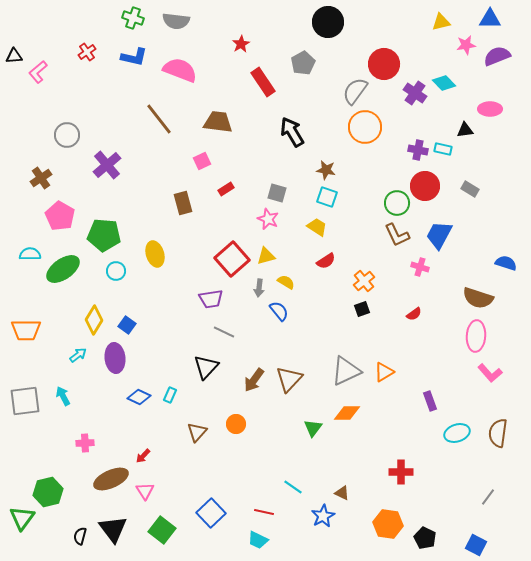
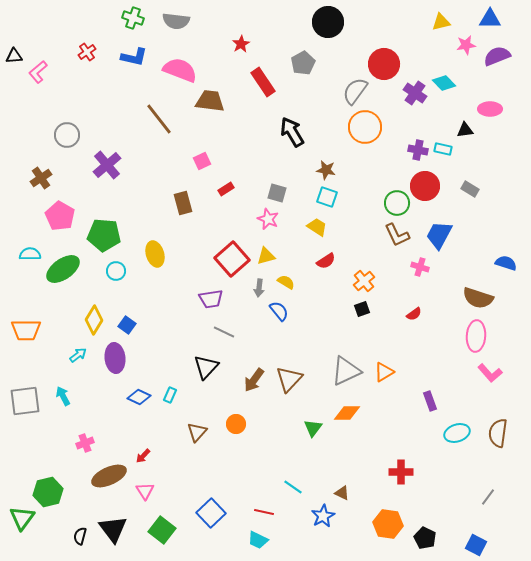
brown trapezoid at (218, 122): moved 8 px left, 21 px up
pink cross at (85, 443): rotated 18 degrees counterclockwise
brown ellipse at (111, 479): moved 2 px left, 3 px up
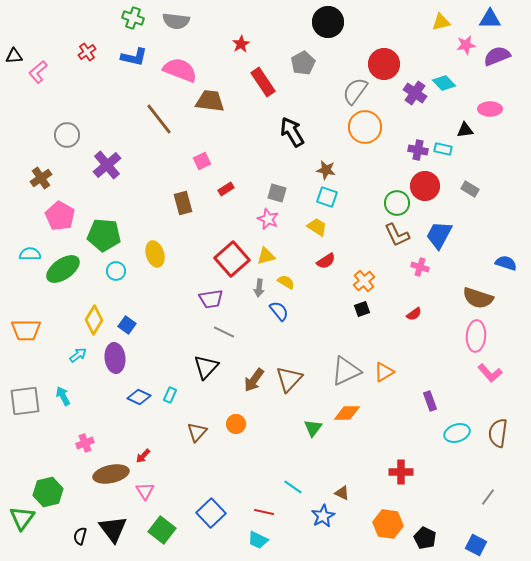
brown ellipse at (109, 476): moved 2 px right, 2 px up; rotated 12 degrees clockwise
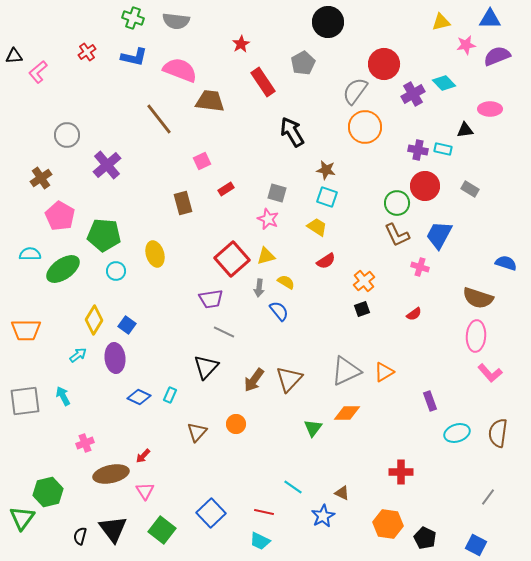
purple cross at (415, 93): moved 2 px left, 1 px down; rotated 25 degrees clockwise
cyan trapezoid at (258, 540): moved 2 px right, 1 px down
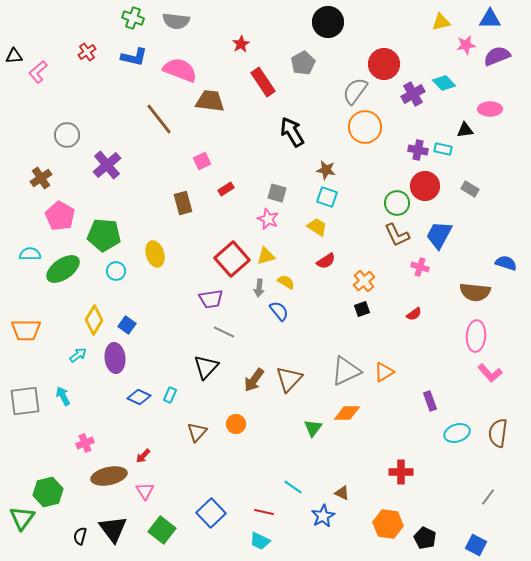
brown semicircle at (478, 298): moved 3 px left, 6 px up; rotated 12 degrees counterclockwise
brown ellipse at (111, 474): moved 2 px left, 2 px down
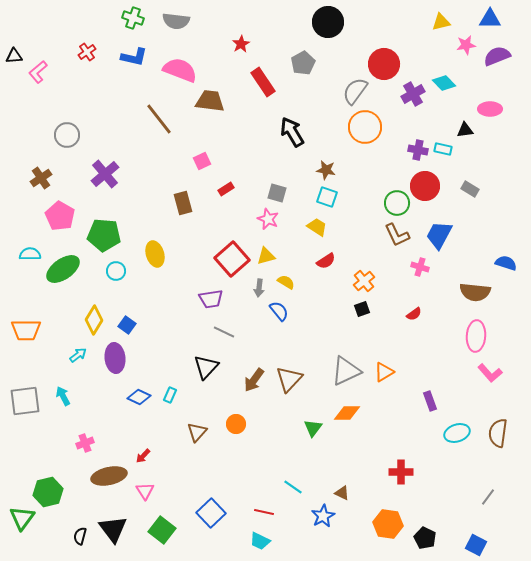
purple cross at (107, 165): moved 2 px left, 9 px down
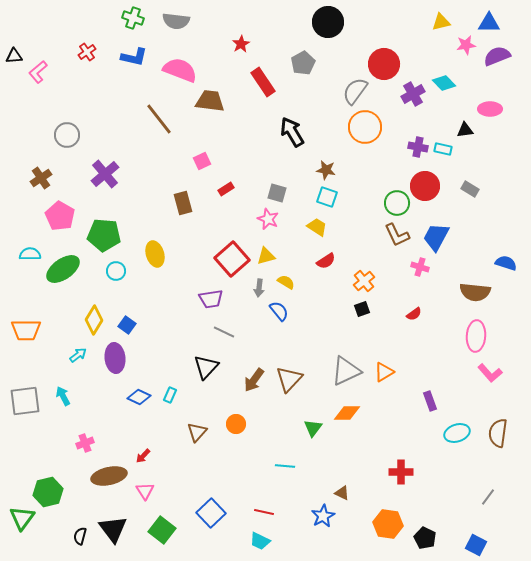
blue triangle at (490, 19): moved 1 px left, 4 px down
purple cross at (418, 150): moved 3 px up
blue trapezoid at (439, 235): moved 3 px left, 2 px down
cyan line at (293, 487): moved 8 px left, 21 px up; rotated 30 degrees counterclockwise
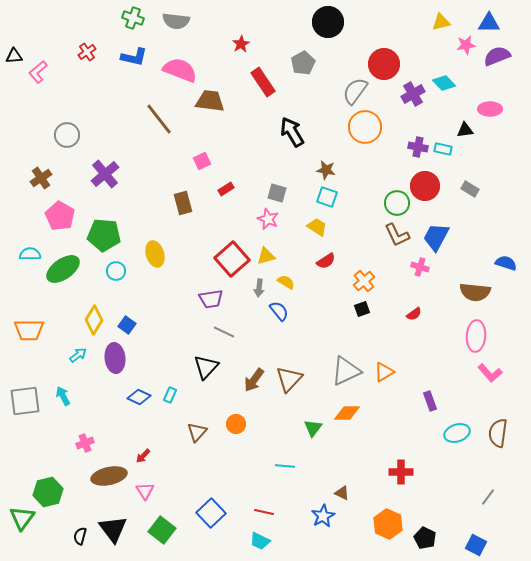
orange trapezoid at (26, 330): moved 3 px right
orange hexagon at (388, 524): rotated 16 degrees clockwise
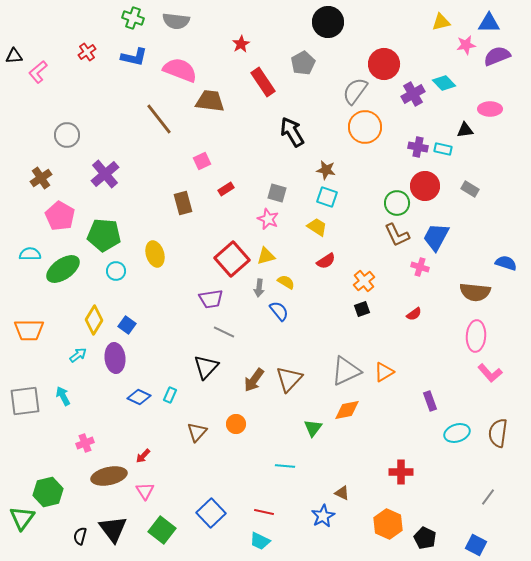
orange diamond at (347, 413): moved 3 px up; rotated 12 degrees counterclockwise
